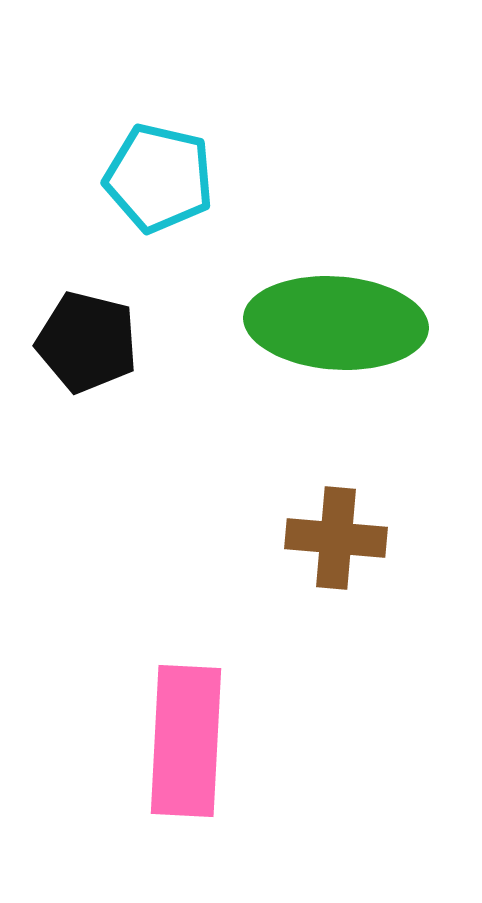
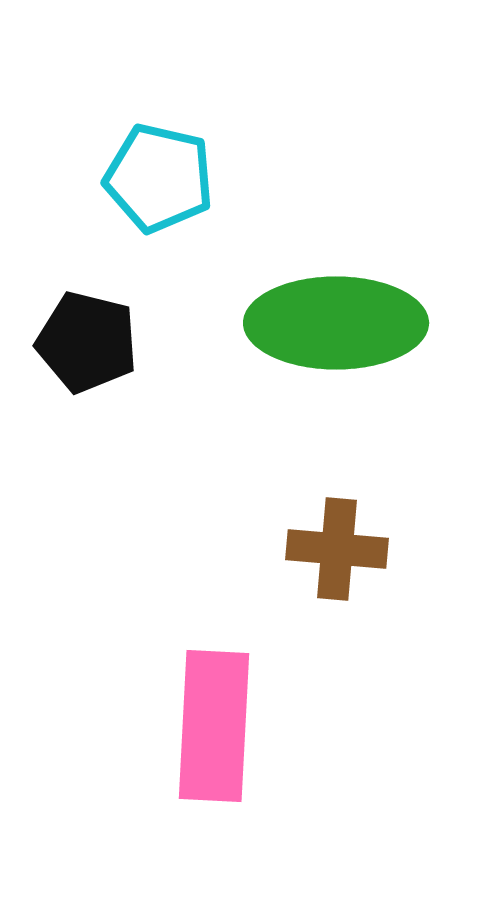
green ellipse: rotated 4 degrees counterclockwise
brown cross: moved 1 px right, 11 px down
pink rectangle: moved 28 px right, 15 px up
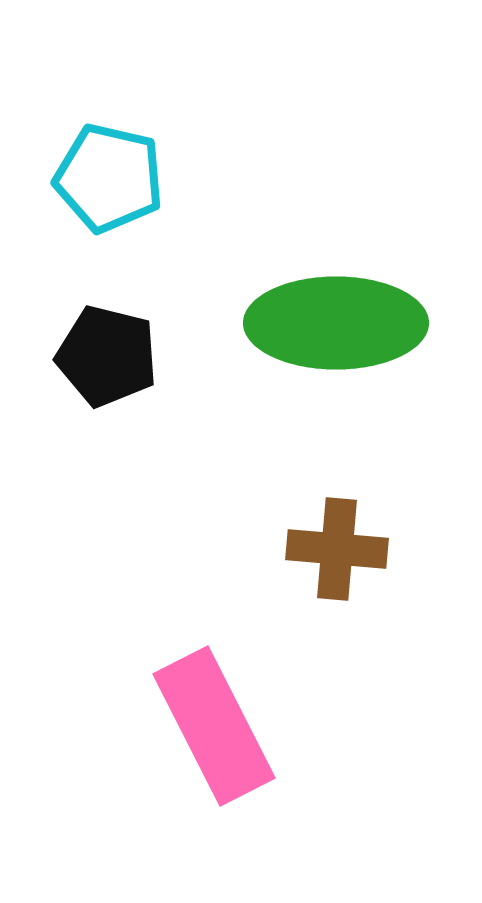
cyan pentagon: moved 50 px left
black pentagon: moved 20 px right, 14 px down
pink rectangle: rotated 30 degrees counterclockwise
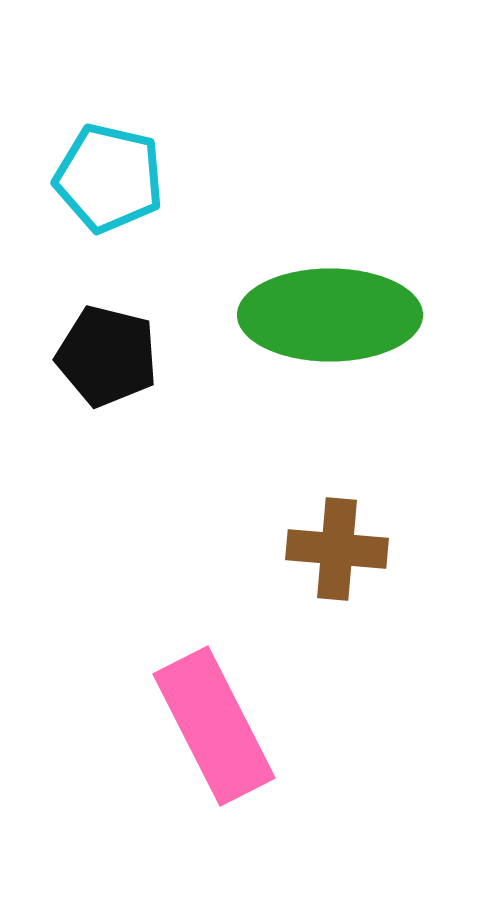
green ellipse: moved 6 px left, 8 px up
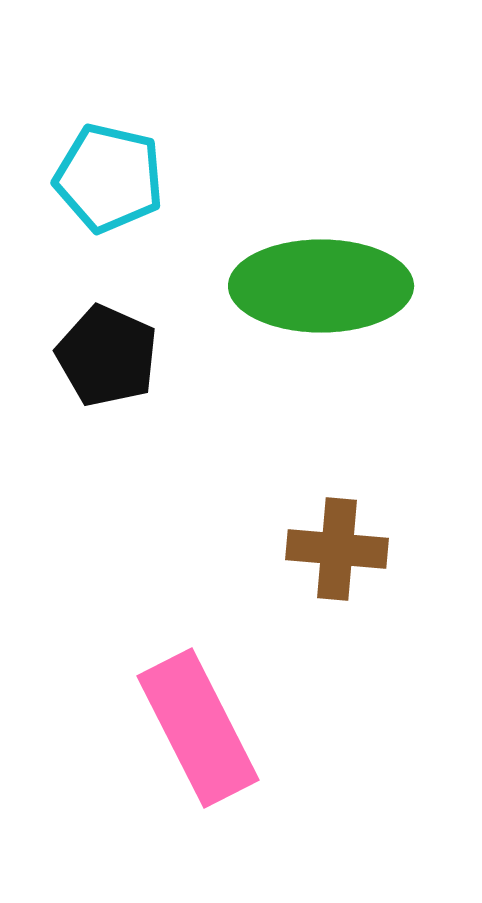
green ellipse: moved 9 px left, 29 px up
black pentagon: rotated 10 degrees clockwise
pink rectangle: moved 16 px left, 2 px down
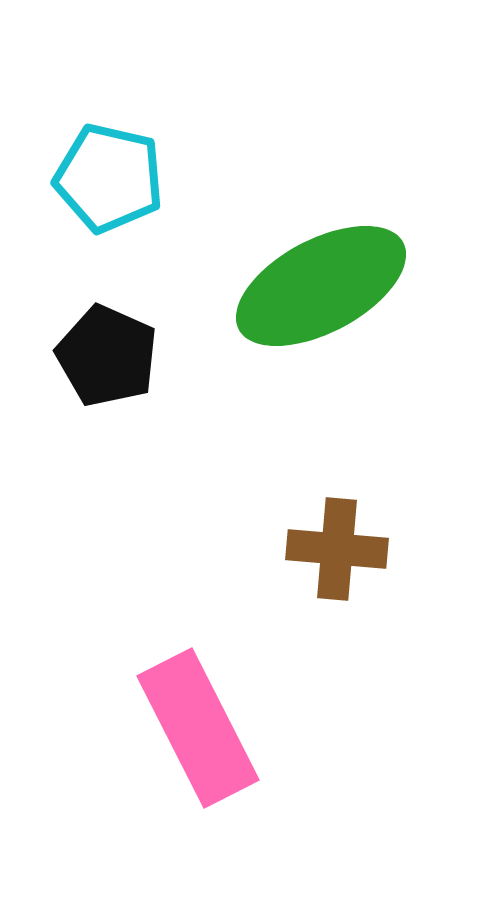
green ellipse: rotated 28 degrees counterclockwise
